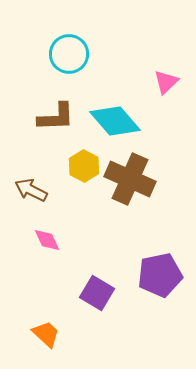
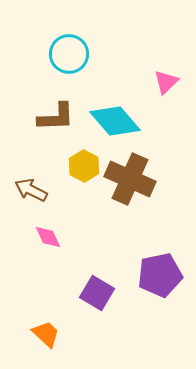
pink diamond: moved 1 px right, 3 px up
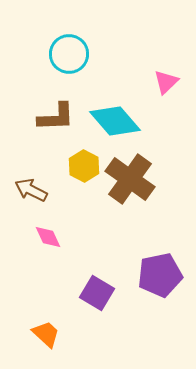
brown cross: rotated 12 degrees clockwise
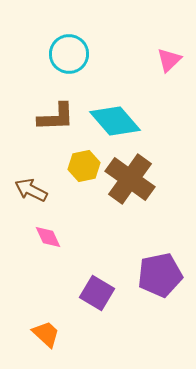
pink triangle: moved 3 px right, 22 px up
yellow hexagon: rotated 20 degrees clockwise
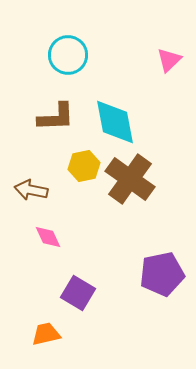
cyan circle: moved 1 px left, 1 px down
cyan diamond: moved 1 px down; rotated 30 degrees clockwise
brown arrow: rotated 16 degrees counterclockwise
purple pentagon: moved 2 px right, 1 px up
purple square: moved 19 px left
orange trapezoid: rotated 56 degrees counterclockwise
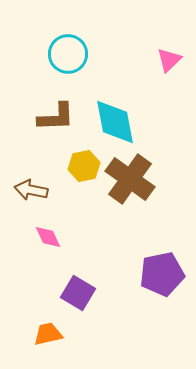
cyan circle: moved 1 px up
orange trapezoid: moved 2 px right
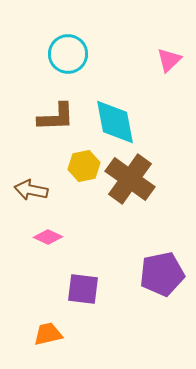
pink diamond: rotated 40 degrees counterclockwise
purple square: moved 5 px right, 4 px up; rotated 24 degrees counterclockwise
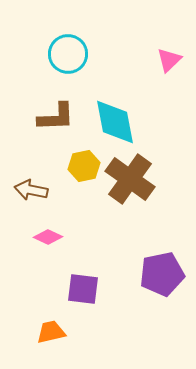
orange trapezoid: moved 3 px right, 2 px up
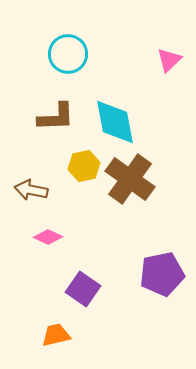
purple square: rotated 28 degrees clockwise
orange trapezoid: moved 5 px right, 3 px down
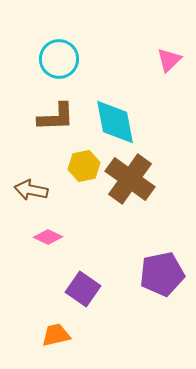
cyan circle: moved 9 px left, 5 px down
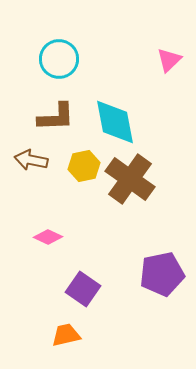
brown arrow: moved 30 px up
orange trapezoid: moved 10 px right
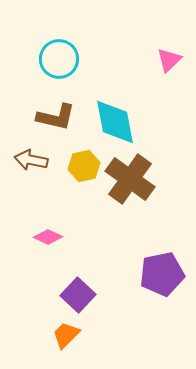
brown L-shape: rotated 15 degrees clockwise
purple square: moved 5 px left, 6 px down; rotated 8 degrees clockwise
orange trapezoid: rotated 32 degrees counterclockwise
